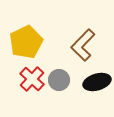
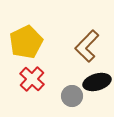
brown L-shape: moved 4 px right, 1 px down
gray circle: moved 13 px right, 16 px down
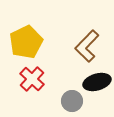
gray circle: moved 5 px down
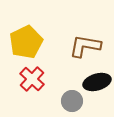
brown L-shape: moved 2 px left; rotated 56 degrees clockwise
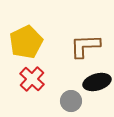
brown L-shape: rotated 12 degrees counterclockwise
gray circle: moved 1 px left
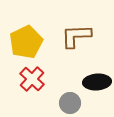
brown L-shape: moved 9 px left, 10 px up
black ellipse: rotated 12 degrees clockwise
gray circle: moved 1 px left, 2 px down
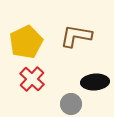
brown L-shape: rotated 12 degrees clockwise
black ellipse: moved 2 px left
gray circle: moved 1 px right, 1 px down
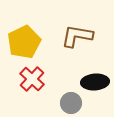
brown L-shape: moved 1 px right
yellow pentagon: moved 2 px left
gray circle: moved 1 px up
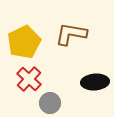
brown L-shape: moved 6 px left, 2 px up
red cross: moved 3 px left
gray circle: moved 21 px left
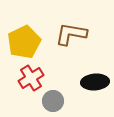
red cross: moved 2 px right, 1 px up; rotated 15 degrees clockwise
gray circle: moved 3 px right, 2 px up
